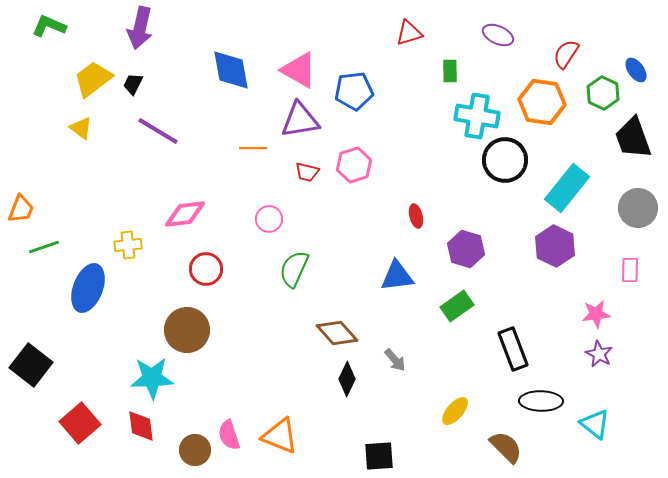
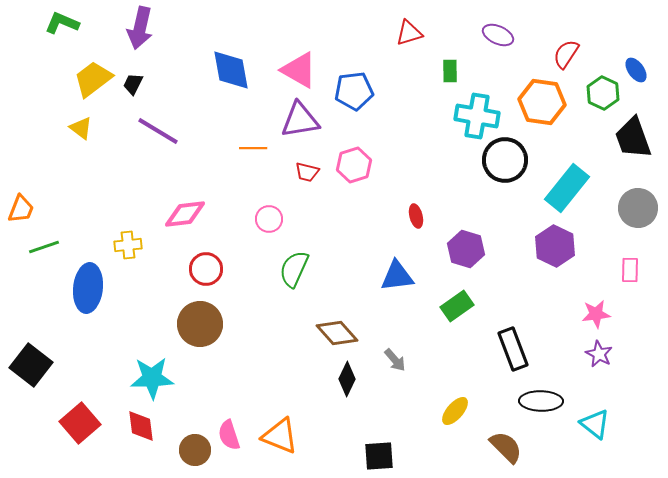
green L-shape at (49, 26): moved 13 px right, 3 px up
blue ellipse at (88, 288): rotated 15 degrees counterclockwise
brown circle at (187, 330): moved 13 px right, 6 px up
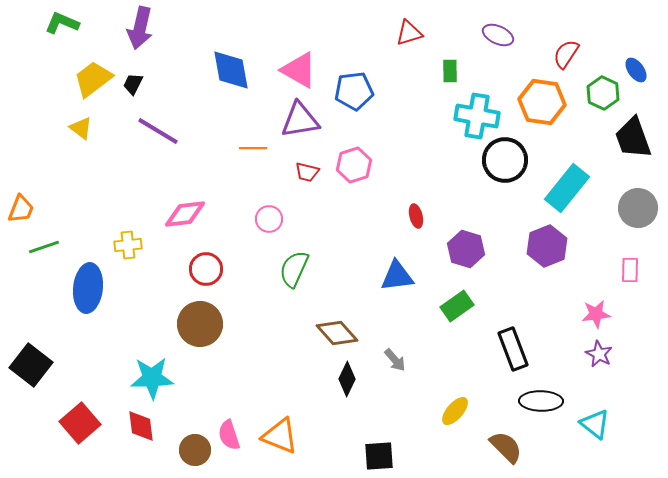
purple hexagon at (555, 246): moved 8 px left; rotated 12 degrees clockwise
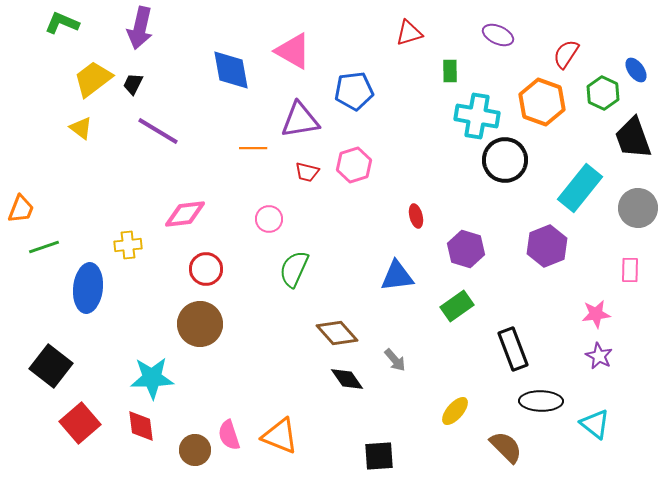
pink triangle at (299, 70): moved 6 px left, 19 px up
orange hexagon at (542, 102): rotated 12 degrees clockwise
cyan rectangle at (567, 188): moved 13 px right
purple star at (599, 354): moved 2 px down
black square at (31, 365): moved 20 px right, 1 px down
black diamond at (347, 379): rotated 60 degrees counterclockwise
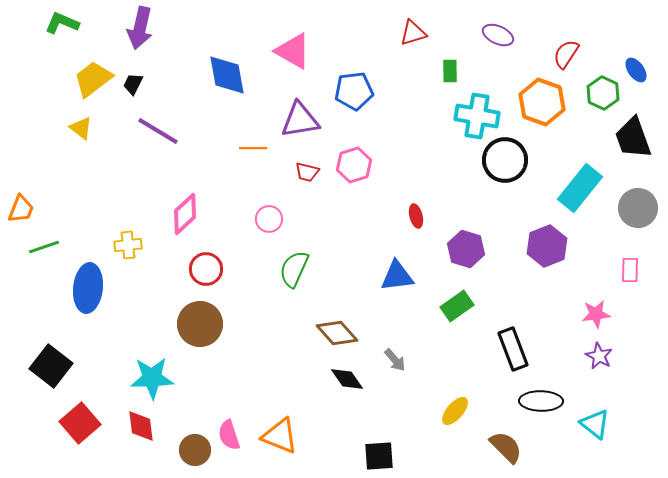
red triangle at (409, 33): moved 4 px right
blue diamond at (231, 70): moved 4 px left, 5 px down
pink diamond at (185, 214): rotated 36 degrees counterclockwise
